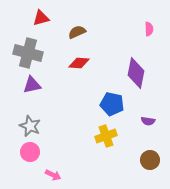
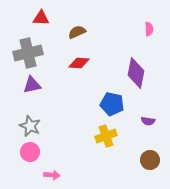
red triangle: rotated 18 degrees clockwise
gray cross: rotated 28 degrees counterclockwise
pink arrow: moved 1 px left; rotated 21 degrees counterclockwise
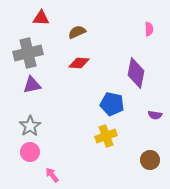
purple semicircle: moved 7 px right, 6 px up
gray star: rotated 15 degrees clockwise
pink arrow: rotated 133 degrees counterclockwise
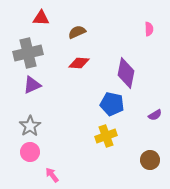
purple diamond: moved 10 px left
purple triangle: rotated 12 degrees counterclockwise
purple semicircle: rotated 40 degrees counterclockwise
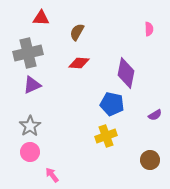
brown semicircle: rotated 36 degrees counterclockwise
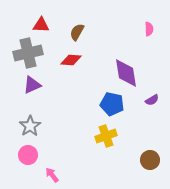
red triangle: moved 7 px down
red diamond: moved 8 px left, 3 px up
purple diamond: rotated 20 degrees counterclockwise
purple semicircle: moved 3 px left, 15 px up
pink circle: moved 2 px left, 3 px down
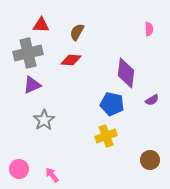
purple diamond: rotated 16 degrees clockwise
gray star: moved 14 px right, 6 px up
pink circle: moved 9 px left, 14 px down
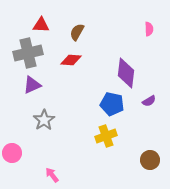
purple semicircle: moved 3 px left, 1 px down
pink circle: moved 7 px left, 16 px up
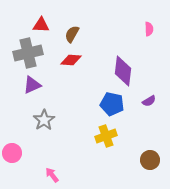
brown semicircle: moved 5 px left, 2 px down
purple diamond: moved 3 px left, 2 px up
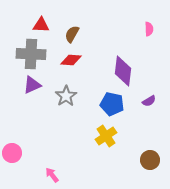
gray cross: moved 3 px right, 1 px down; rotated 16 degrees clockwise
gray star: moved 22 px right, 24 px up
yellow cross: rotated 15 degrees counterclockwise
